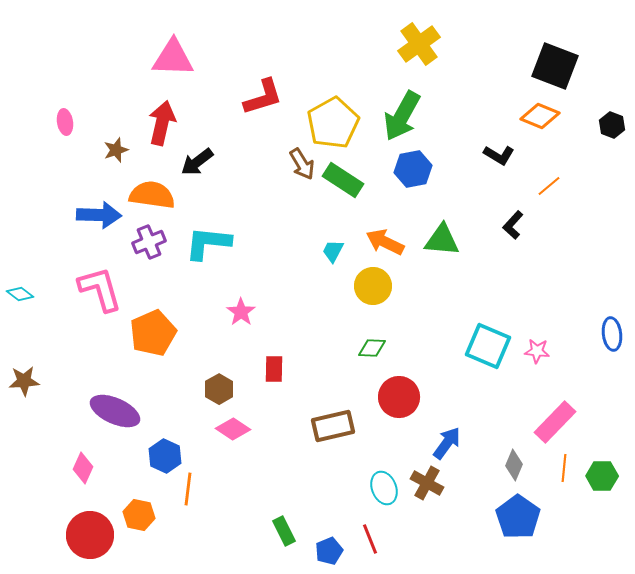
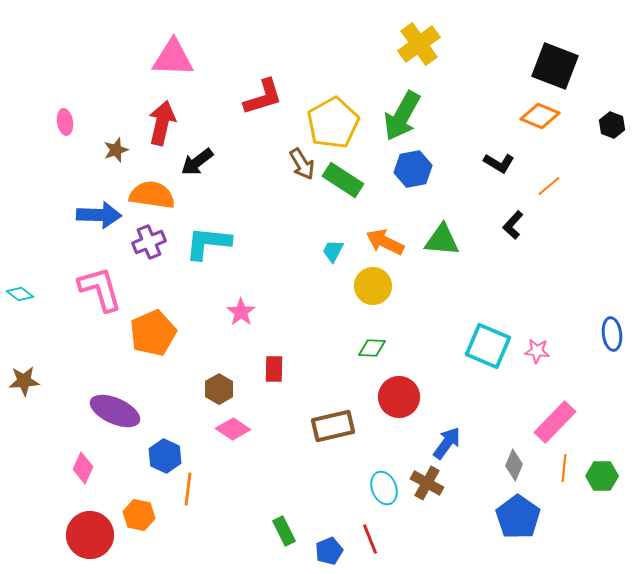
black L-shape at (499, 155): moved 8 px down
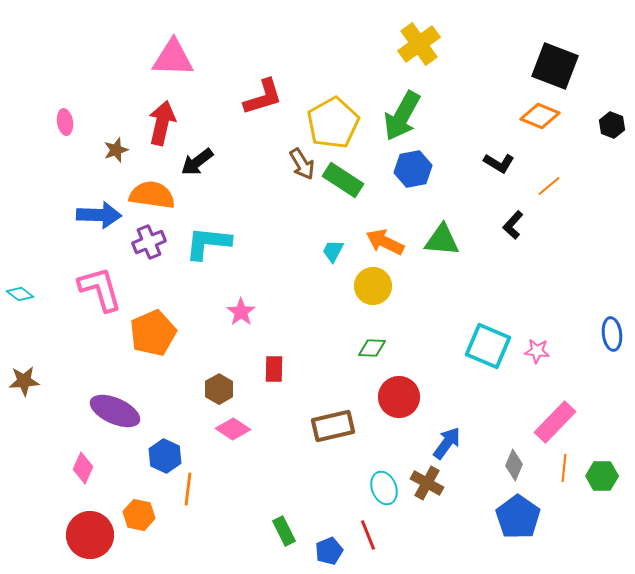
red line at (370, 539): moved 2 px left, 4 px up
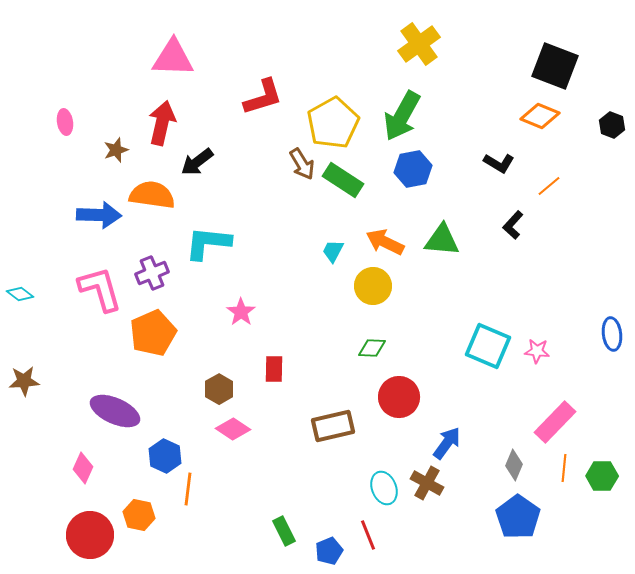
purple cross at (149, 242): moved 3 px right, 31 px down
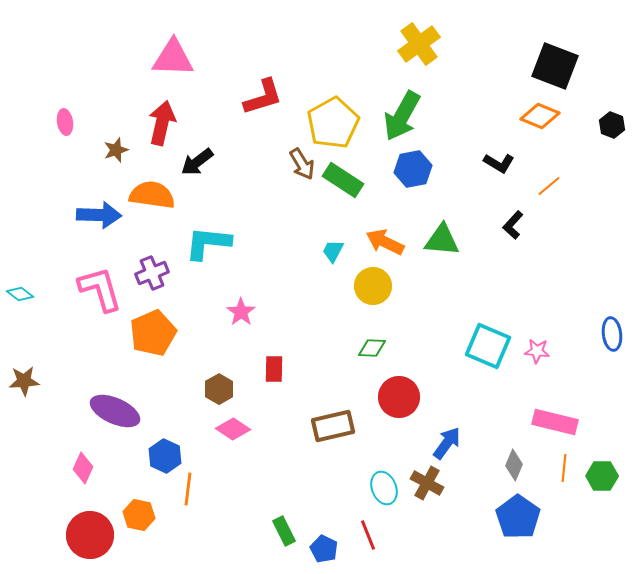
pink rectangle at (555, 422): rotated 60 degrees clockwise
blue pentagon at (329, 551): moved 5 px left, 2 px up; rotated 24 degrees counterclockwise
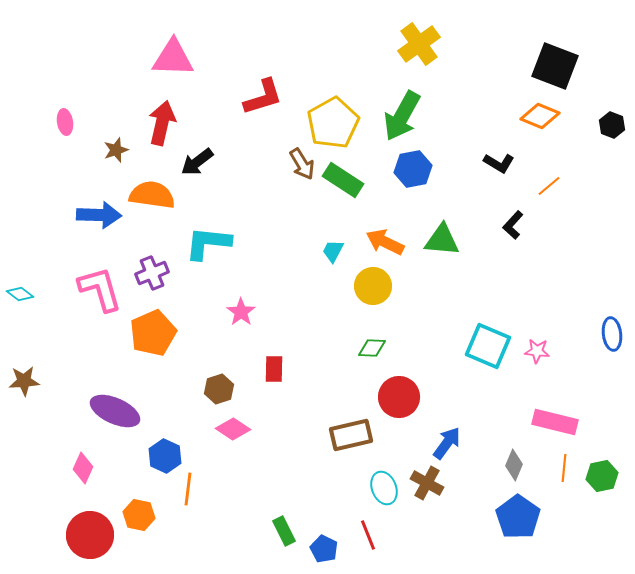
brown hexagon at (219, 389): rotated 12 degrees clockwise
brown rectangle at (333, 426): moved 18 px right, 9 px down
green hexagon at (602, 476): rotated 12 degrees counterclockwise
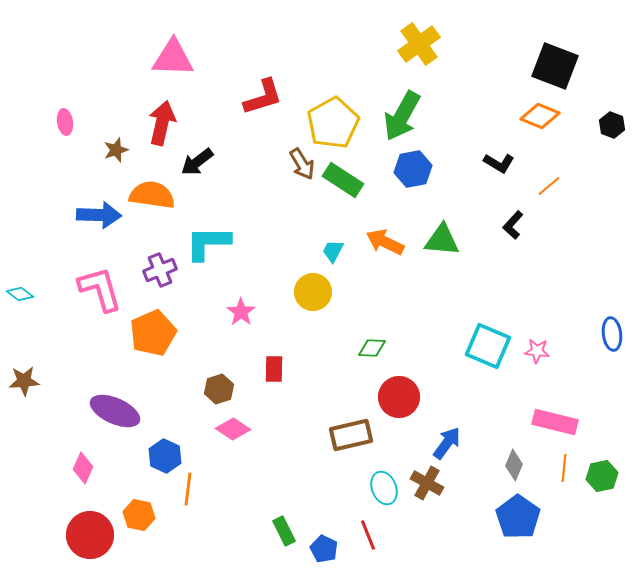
cyan L-shape at (208, 243): rotated 6 degrees counterclockwise
purple cross at (152, 273): moved 8 px right, 3 px up
yellow circle at (373, 286): moved 60 px left, 6 px down
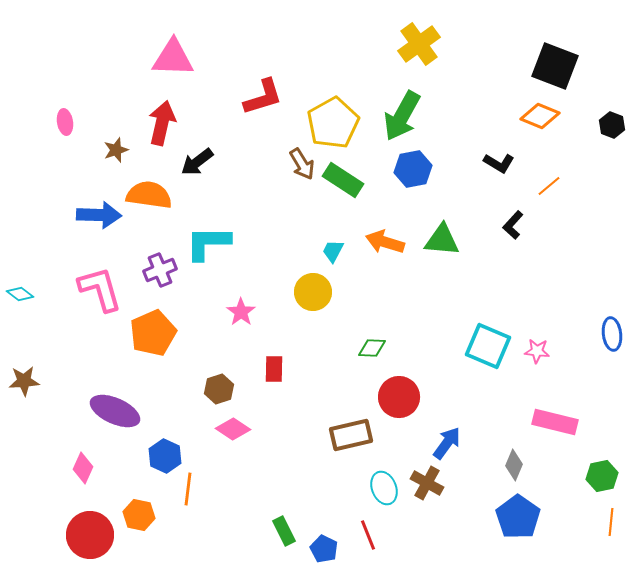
orange semicircle at (152, 195): moved 3 px left
orange arrow at (385, 242): rotated 9 degrees counterclockwise
orange line at (564, 468): moved 47 px right, 54 px down
